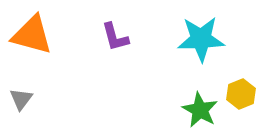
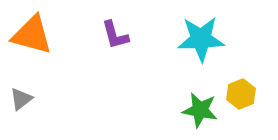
purple L-shape: moved 2 px up
gray triangle: rotated 15 degrees clockwise
green star: rotated 18 degrees counterclockwise
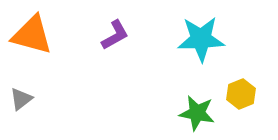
purple L-shape: rotated 104 degrees counterclockwise
green star: moved 3 px left, 3 px down
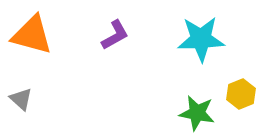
gray triangle: rotated 40 degrees counterclockwise
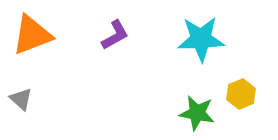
orange triangle: rotated 36 degrees counterclockwise
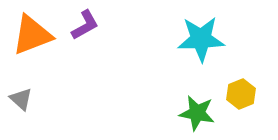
purple L-shape: moved 30 px left, 10 px up
